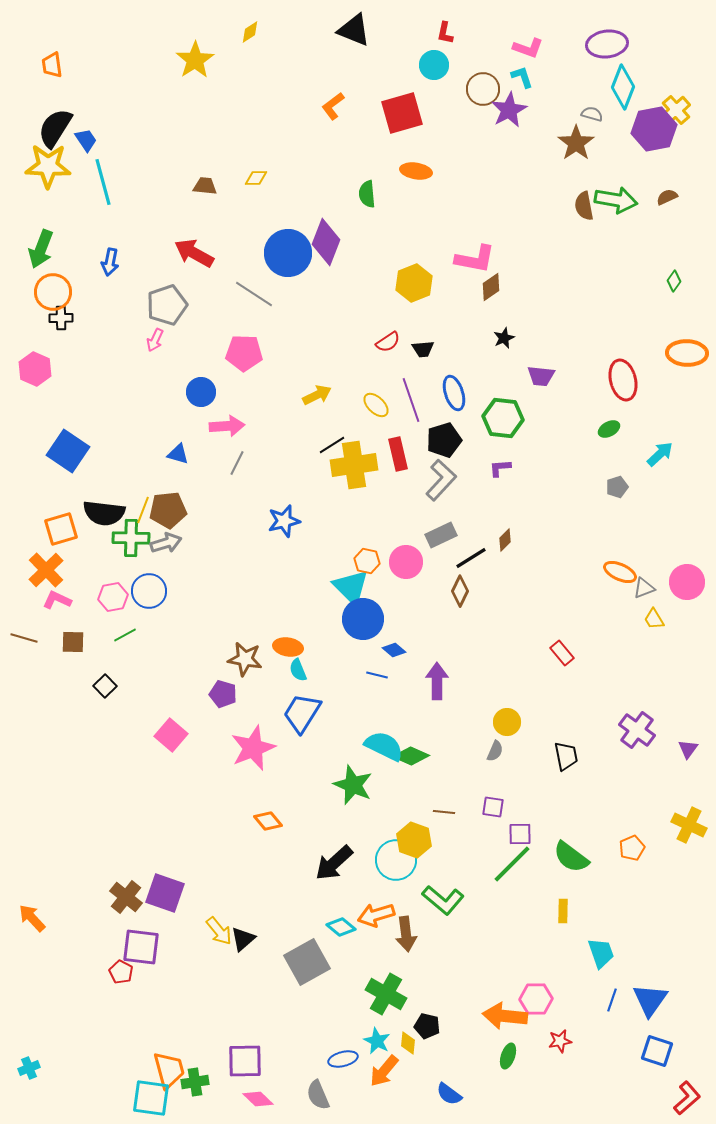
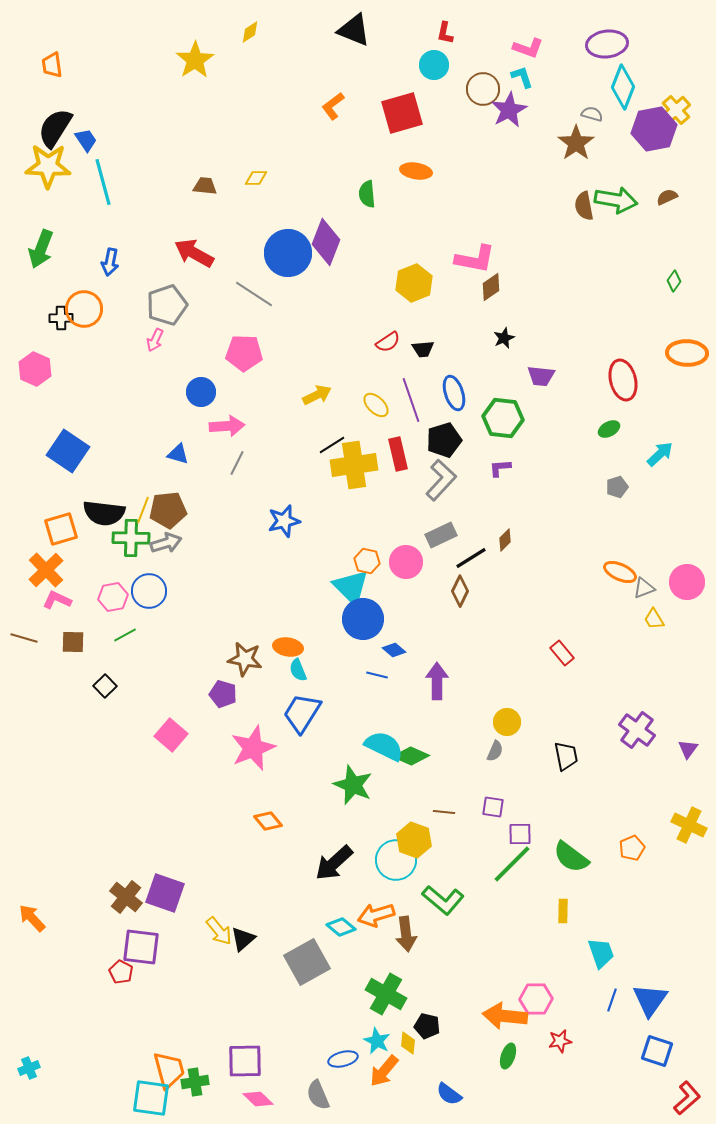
orange circle at (53, 292): moved 31 px right, 17 px down
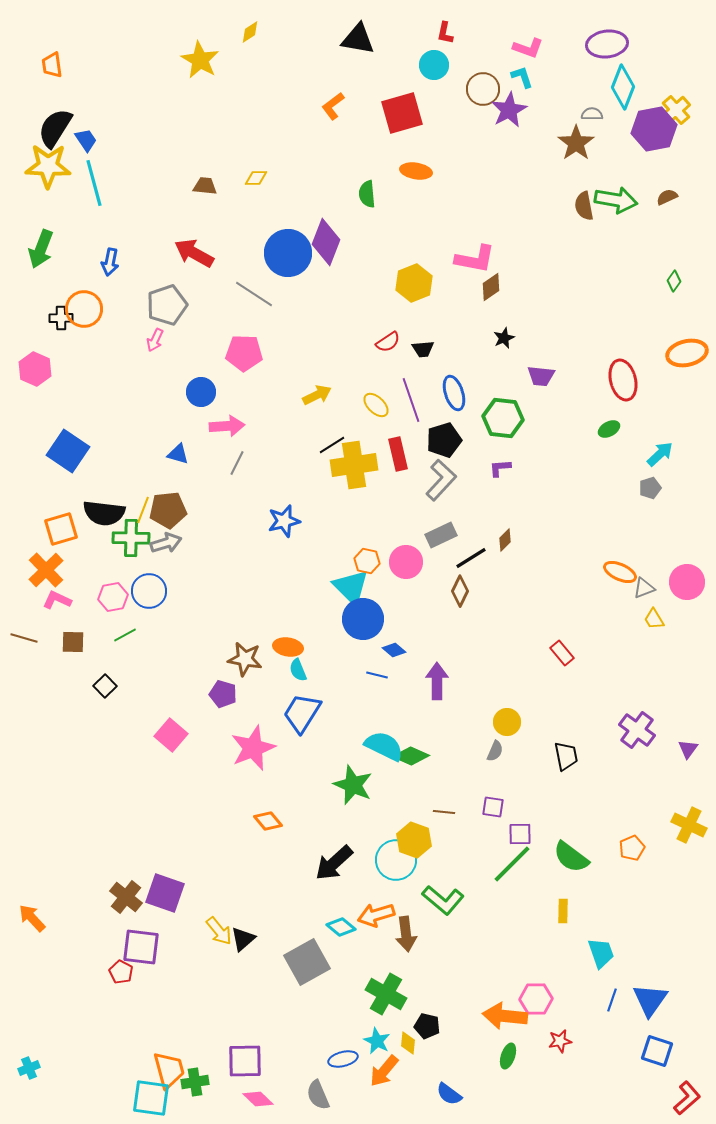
black triangle at (354, 30): moved 4 px right, 9 px down; rotated 12 degrees counterclockwise
yellow star at (195, 60): moved 5 px right; rotated 9 degrees counterclockwise
gray semicircle at (592, 114): rotated 15 degrees counterclockwise
cyan line at (103, 182): moved 9 px left, 1 px down
orange ellipse at (687, 353): rotated 15 degrees counterclockwise
gray pentagon at (617, 487): moved 33 px right, 1 px down
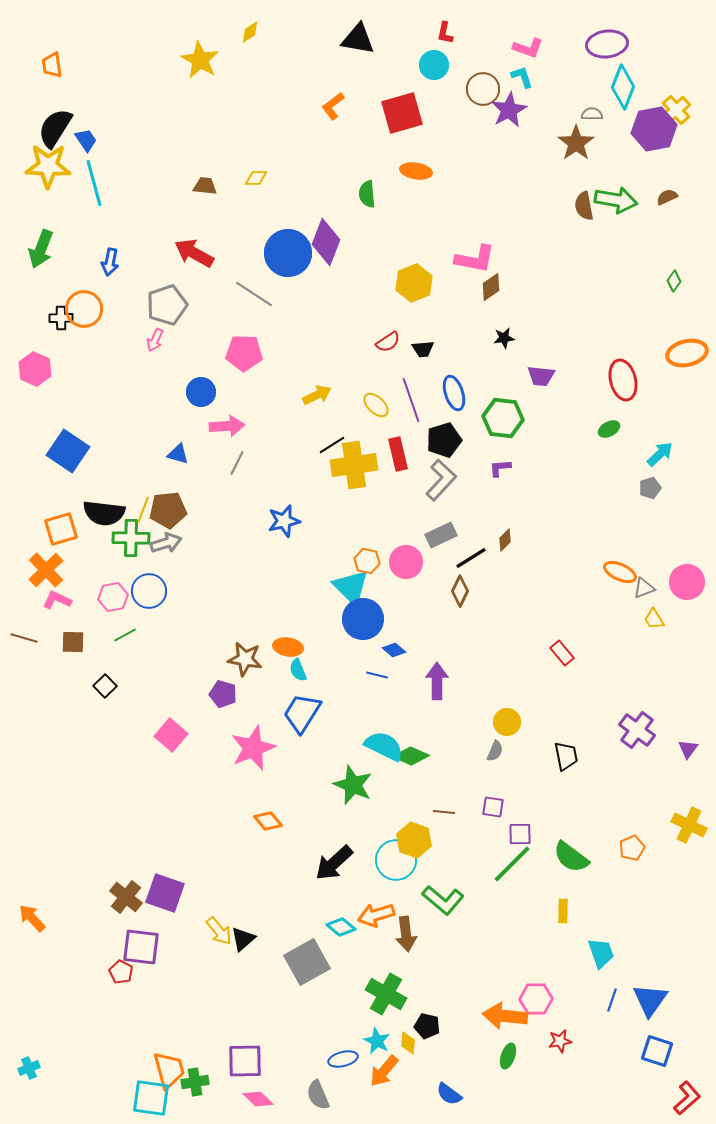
black star at (504, 338): rotated 15 degrees clockwise
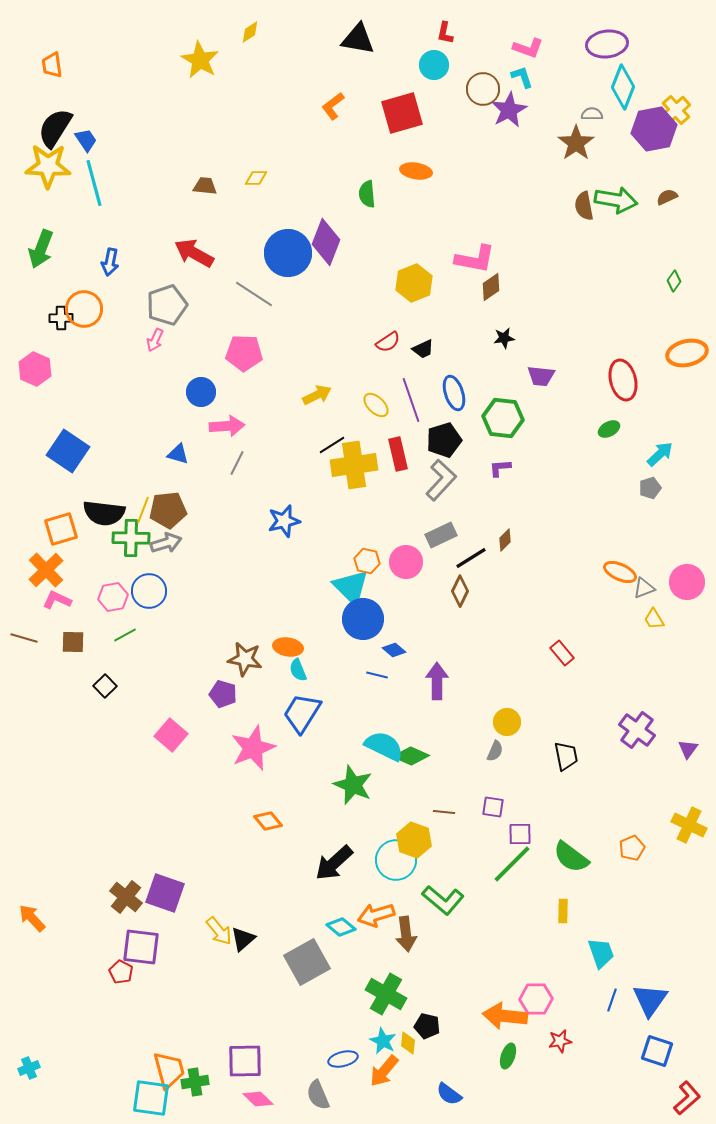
black trapezoid at (423, 349): rotated 20 degrees counterclockwise
cyan star at (377, 1041): moved 6 px right
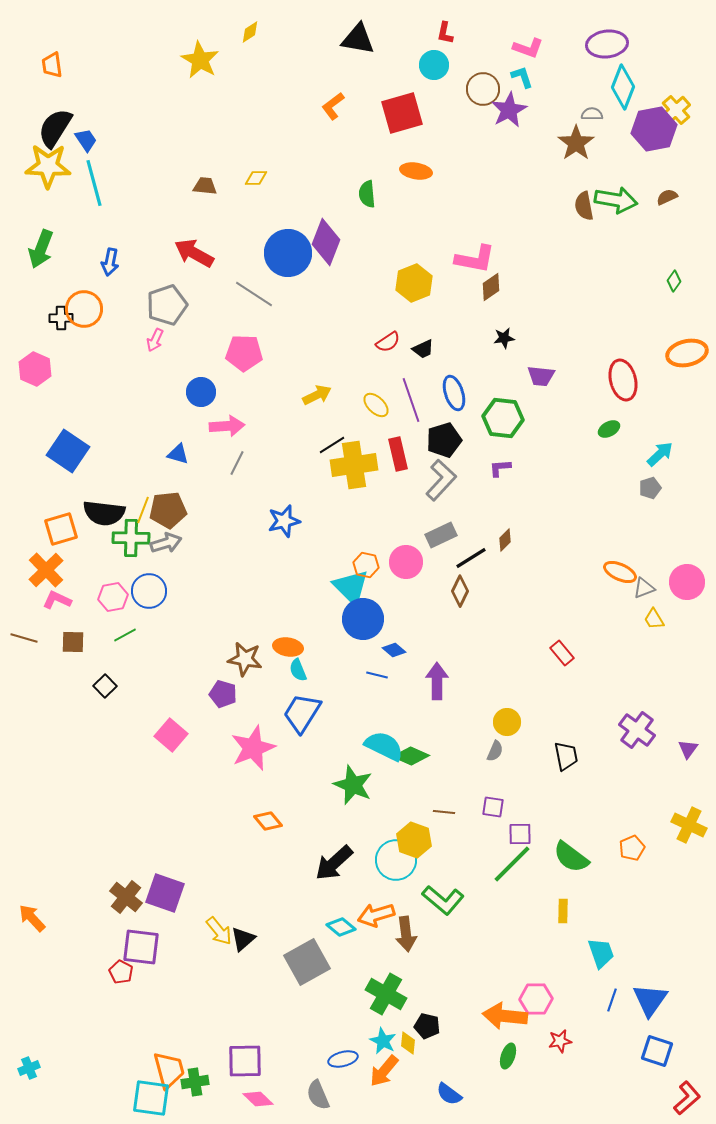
orange hexagon at (367, 561): moved 1 px left, 4 px down
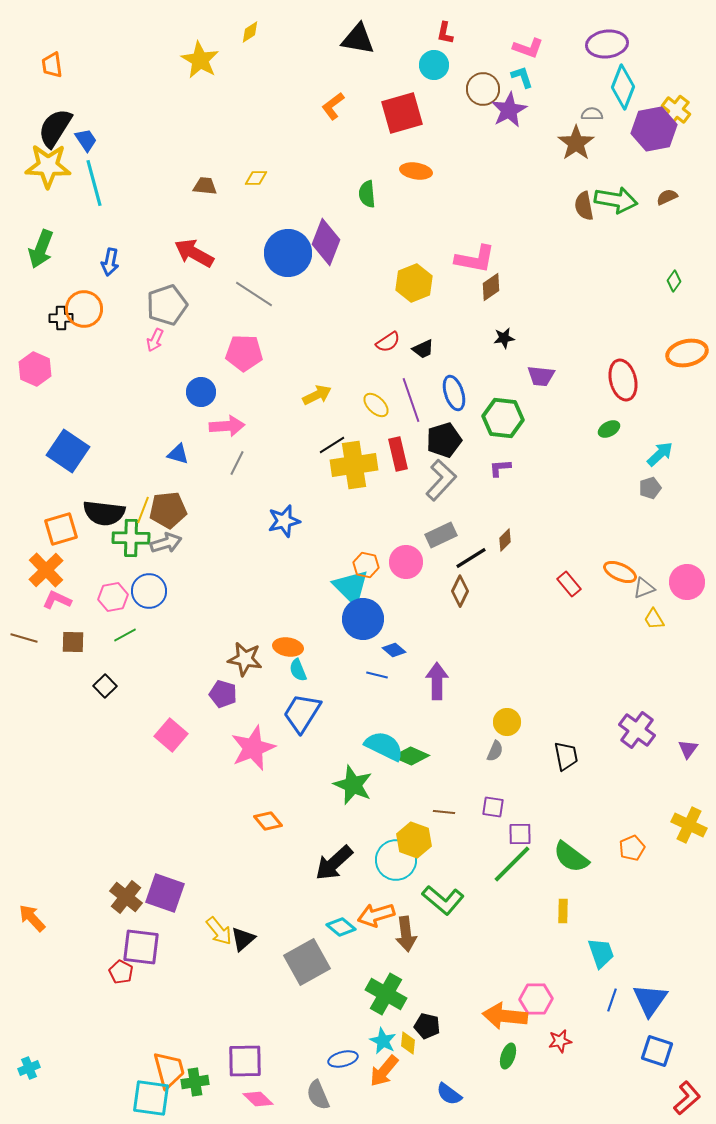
yellow cross at (676, 110): rotated 12 degrees counterclockwise
red rectangle at (562, 653): moved 7 px right, 69 px up
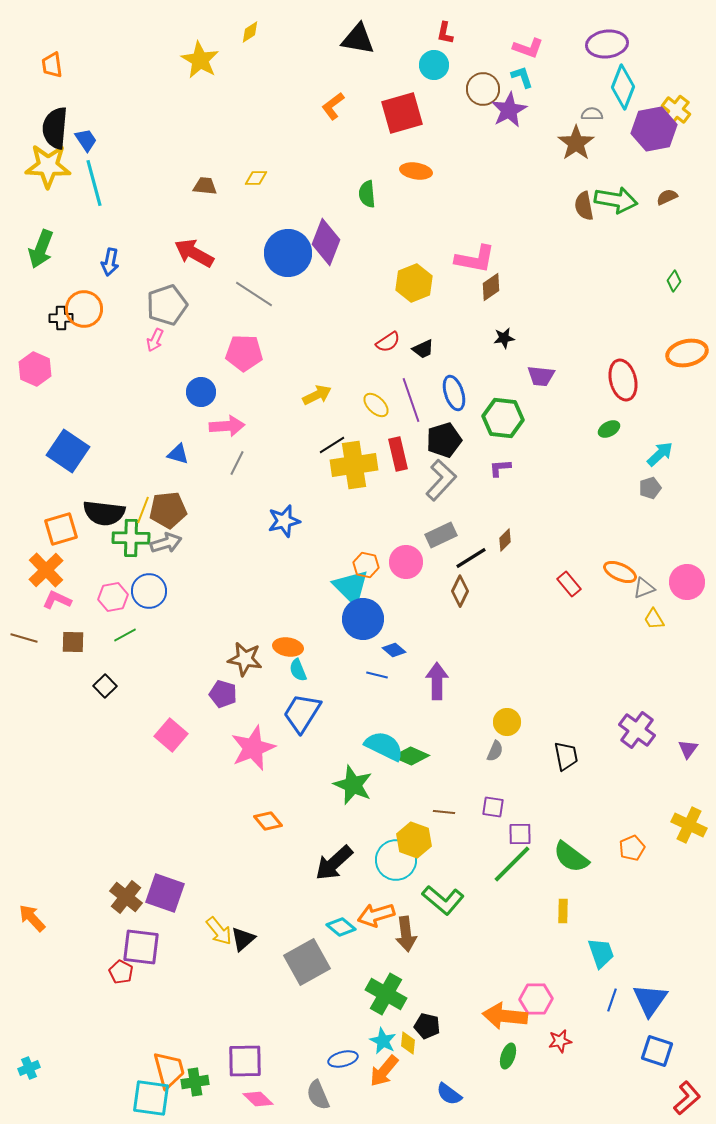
black semicircle at (55, 128): rotated 27 degrees counterclockwise
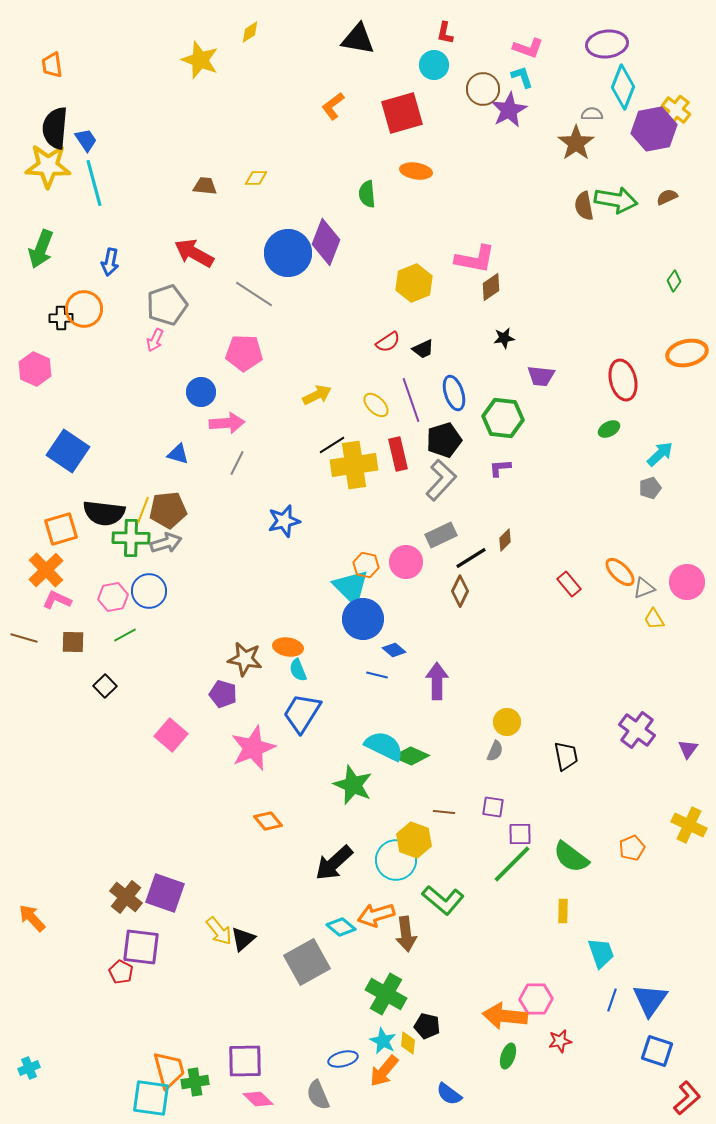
yellow star at (200, 60): rotated 9 degrees counterclockwise
pink arrow at (227, 426): moved 3 px up
orange ellipse at (620, 572): rotated 20 degrees clockwise
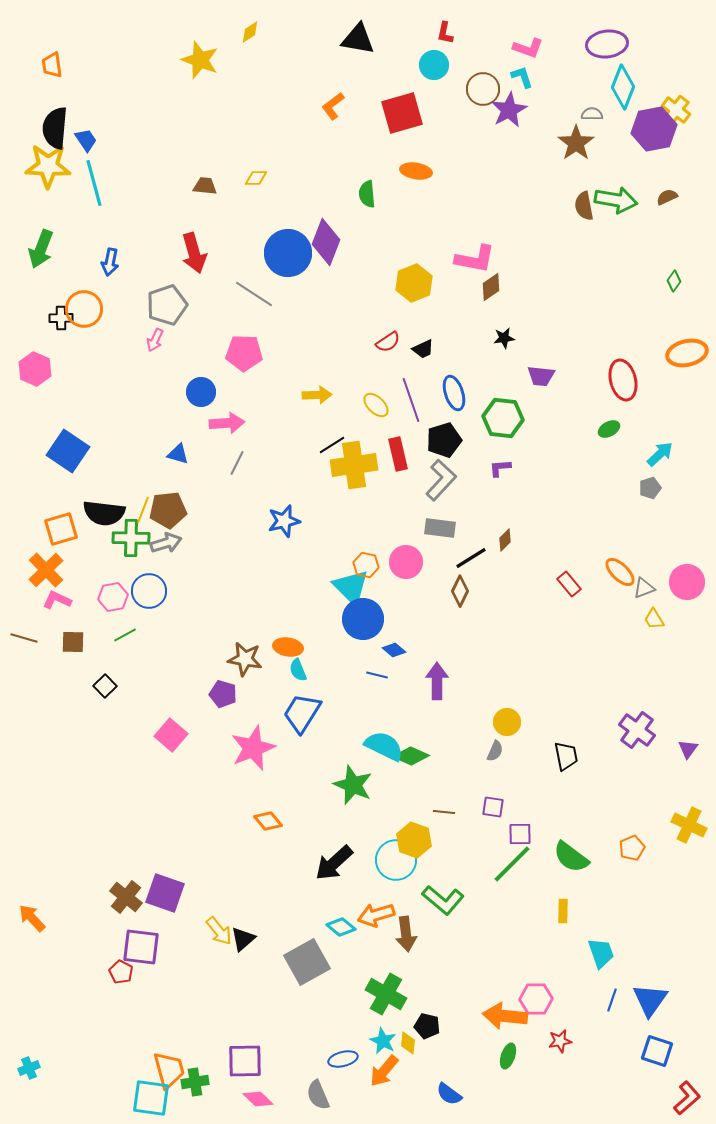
red arrow at (194, 253): rotated 135 degrees counterclockwise
yellow arrow at (317, 395): rotated 24 degrees clockwise
gray rectangle at (441, 535): moved 1 px left, 7 px up; rotated 32 degrees clockwise
